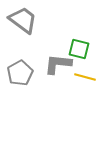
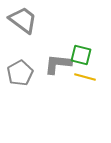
green square: moved 2 px right, 6 px down
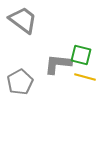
gray pentagon: moved 9 px down
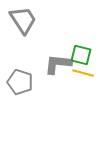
gray trapezoid: rotated 20 degrees clockwise
yellow line: moved 2 px left, 4 px up
gray pentagon: rotated 25 degrees counterclockwise
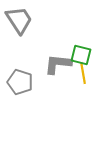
gray trapezoid: moved 4 px left
yellow line: rotated 65 degrees clockwise
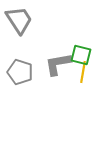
gray L-shape: rotated 16 degrees counterclockwise
yellow line: moved 1 px up; rotated 20 degrees clockwise
gray pentagon: moved 10 px up
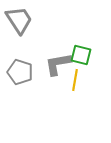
yellow line: moved 8 px left, 8 px down
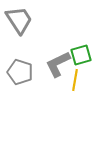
green square: rotated 30 degrees counterclockwise
gray L-shape: rotated 16 degrees counterclockwise
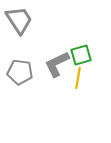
gray L-shape: moved 1 px left
gray pentagon: rotated 10 degrees counterclockwise
yellow line: moved 3 px right, 2 px up
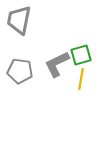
gray trapezoid: rotated 136 degrees counterclockwise
gray pentagon: moved 1 px up
yellow line: moved 3 px right, 1 px down
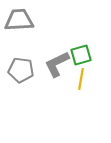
gray trapezoid: rotated 76 degrees clockwise
gray pentagon: moved 1 px right, 1 px up
